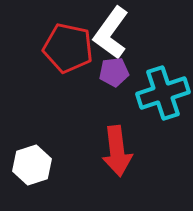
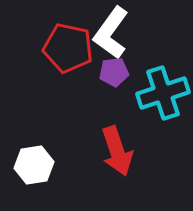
red arrow: rotated 12 degrees counterclockwise
white hexagon: moved 2 px right; rotated 9 degrees clockwise
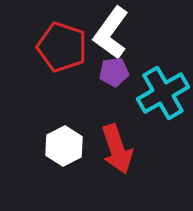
red pentagon: moved 6 px left, 1 px up; rotated 6 degrees clockwise
cyan cross: rotated 12 degrees counterclockwise
red arrow: moved 2 px up
white hexagon: moved 30 px right, 19 px up; rotated 18 degrees counterclockwise
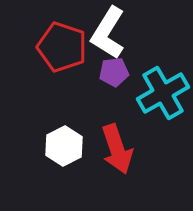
white L-shape: moved 3 px left; rotated 4 degrees counterclockwise
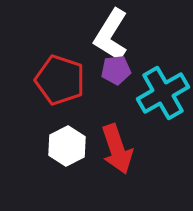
white L-shape: moved 3 px right, 2 px down
red pentagon: moved 2 px left, 33 px down
purple pentagon: moved 2 px right, 2 px up
white hexagon: moved 3 px right
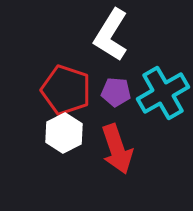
purple pentagon: moved 22 px down; rotated 12 degrees clockwise
red pentagon: moved 6 px right, 10 px down
white hexagon: moved 3 px left, 13 px up
